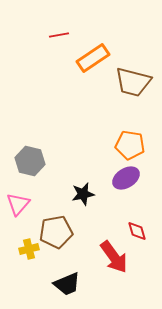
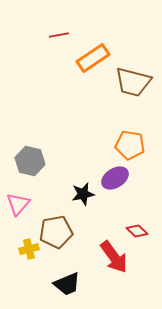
purple ellipse: moved 11 px left
red diamond: rotated 30 degrees counterclockwise
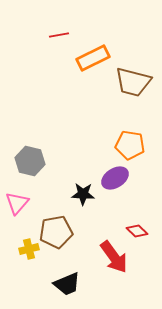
orange rectangle: rotated 8 degrees clockwise
black star: rotated 15 degrees clockwise
pink triangle: moved 1 px left, 1 px up
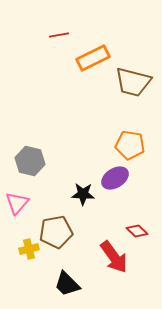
black trapezoid: rotated 68 degrees clockwise
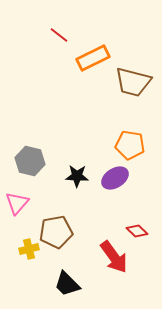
red line: rotated 48 degrees clockwise
black star: moved 6 px left, 18 px up
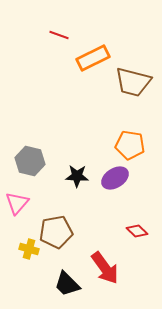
red line: rotated 18 degrees counterclockwise
yellow cross: rotated 30 degrees clockwise
red arrow: moved 9 px left, 11 px down
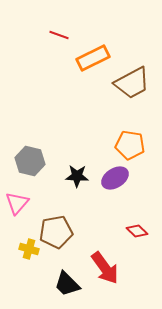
brown trapezoid: moved 1 px left, 1 px down; rotated 42 degrees counterclockwise
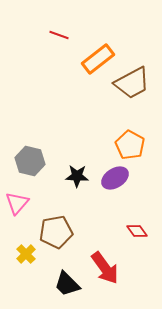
orange rectangle: moved 5 px right, 1 px down; rotated 12 degrees counterclockwise
orange pentagon: rotated 20 degrees clockwise
red diamond: rotated 10 degrees clockwise
yellow cross: moved 3 px left, 5 px down; rotated 30 degrees clockwise
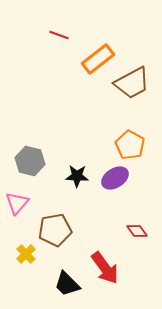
brown pentagon: moved 1 px left, 2 px up
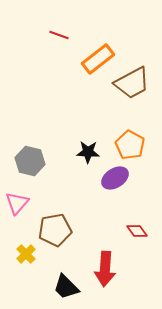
black star: moved 11 px right, 24 px up
red arrow: moved 1 px down; rotated 40 degrees clockwise
black trapezoid: moved 1 px left, 3 px down
